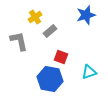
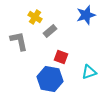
yellow cross: rotated 24 degrees counterclockwise
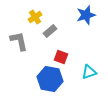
yellow cross: rotated 24 degrees clockwise
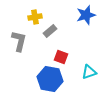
yellow cross: rotated 24 degrees clockwise
gray L-shape: rotated 25 degrees clockwise
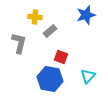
yellow cross: rotated 16 degrees clockwise
gray L-shape: moved 2 px down
cyan triangle: moved 1 px left, 4 px down; rotated 28 degrees counterclockwise
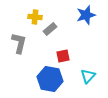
gray rectangle: moved 2 px up
red square: moved 2 px right, 1 px up; rotated 32 degrees counterclockwise
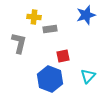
yellow cross: moved 1 px left
gray rectangle: rotated 32 degrees clockwise
blue hexagon: rotated 10 degrees clockwise
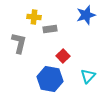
red square: rotated 32 degrees counterclockwise
blue hexagon: rotated 10 degrees counterclockwise
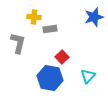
blue star: moved 8 px right, 2 px down
gray L-shape: moved 1 px left
red square: moved 1 px left, 1 px down
blue hexagon: moved 1 px up
